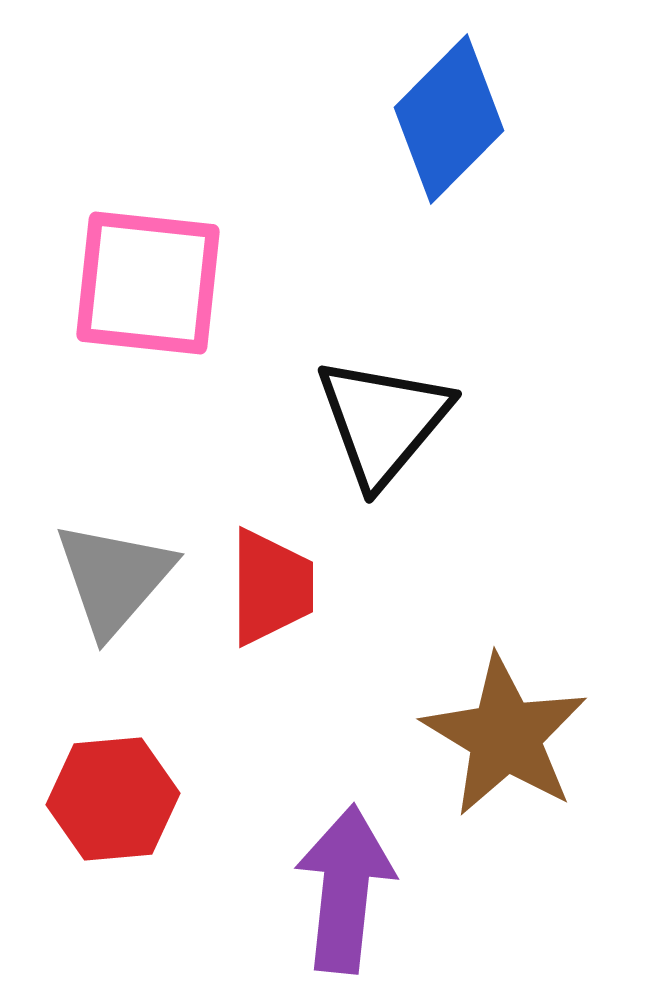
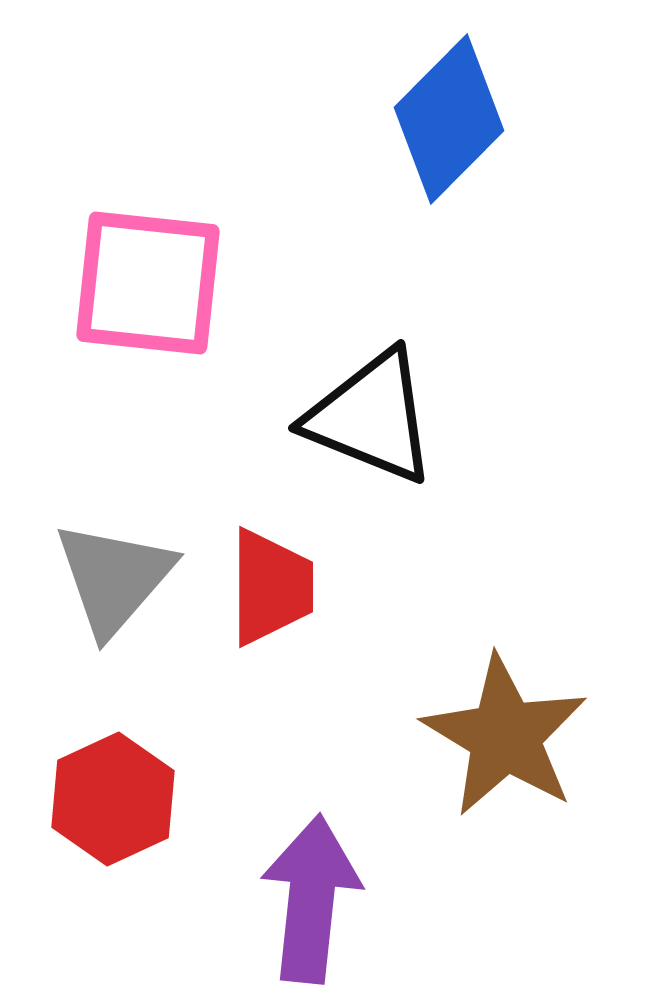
black triangle: moved 12 px left, 4 px up; rotated 48 degrees counterclockwise
red hexagon: rotated 20 degrees counterclockwise
purple arrow: moved 34 px left, 10 px down
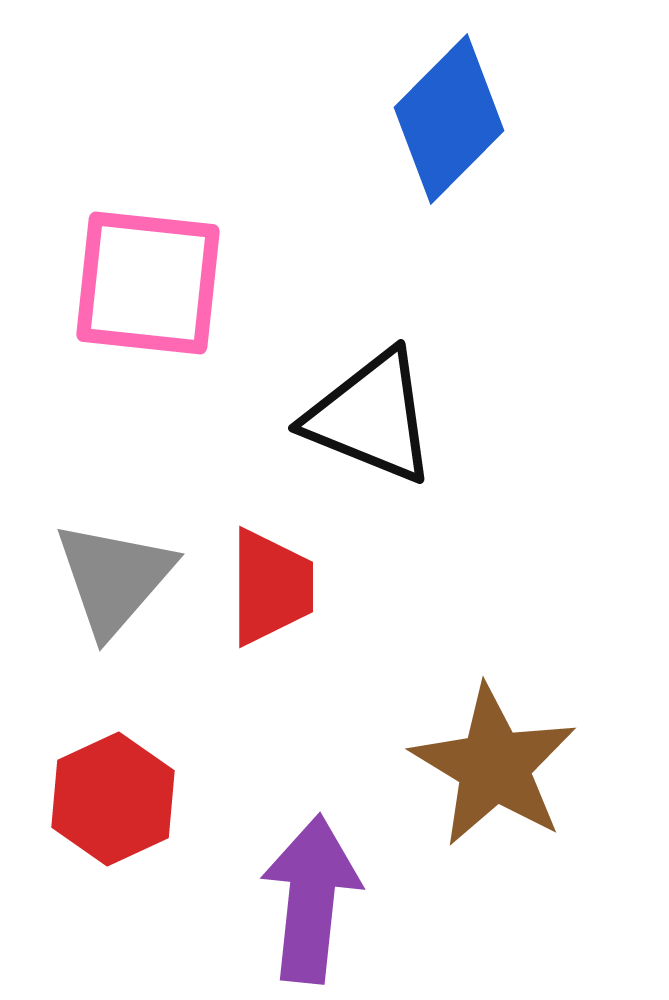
brown star: moved 11 px left, 30 px down
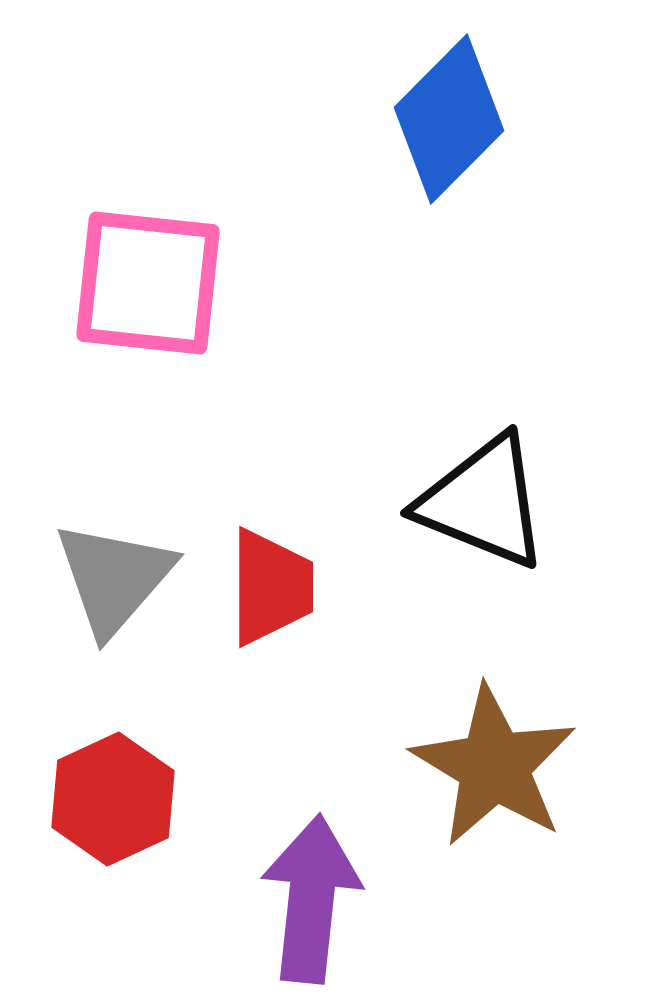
black triangle: moved 112 px right, 85 px down
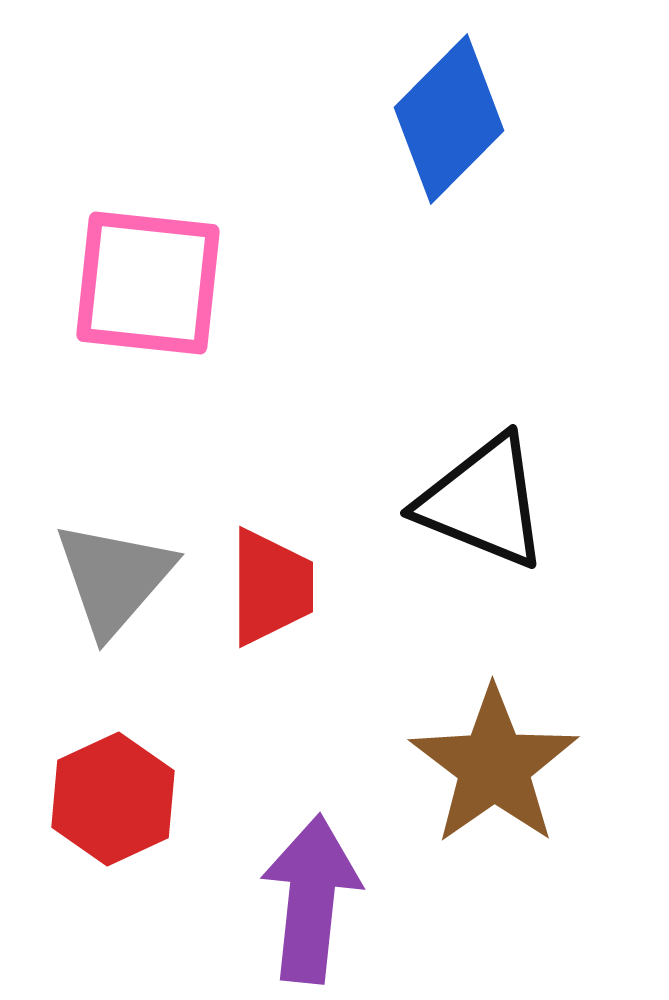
brown star: rotated 6 degrees clockwise
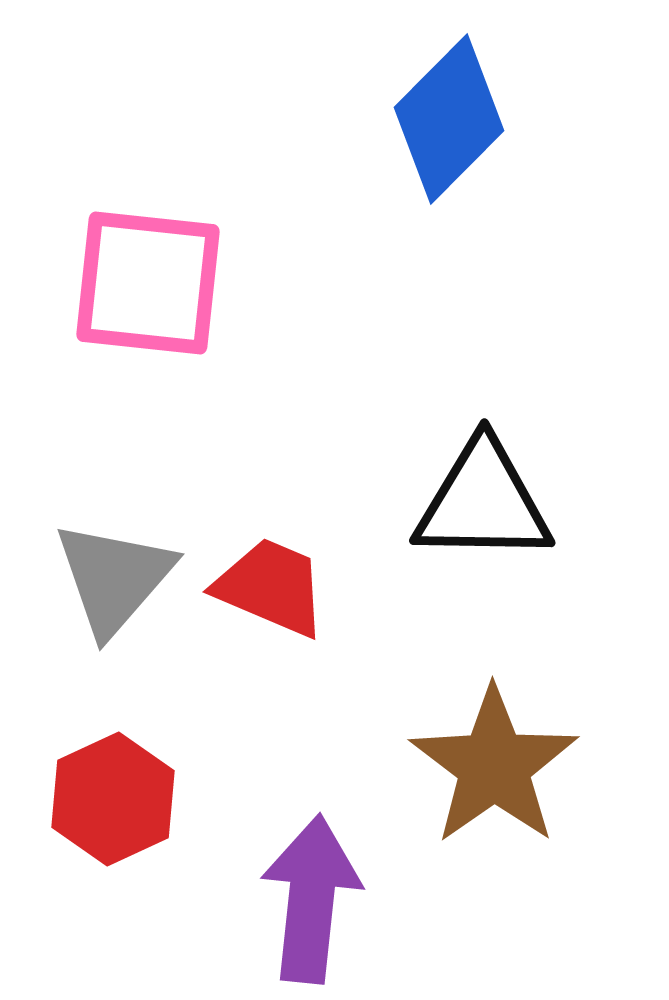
black triangle: rotated 21 degrees counterclockwise
red trapezoid: rotated 67 degrees counterclockwise
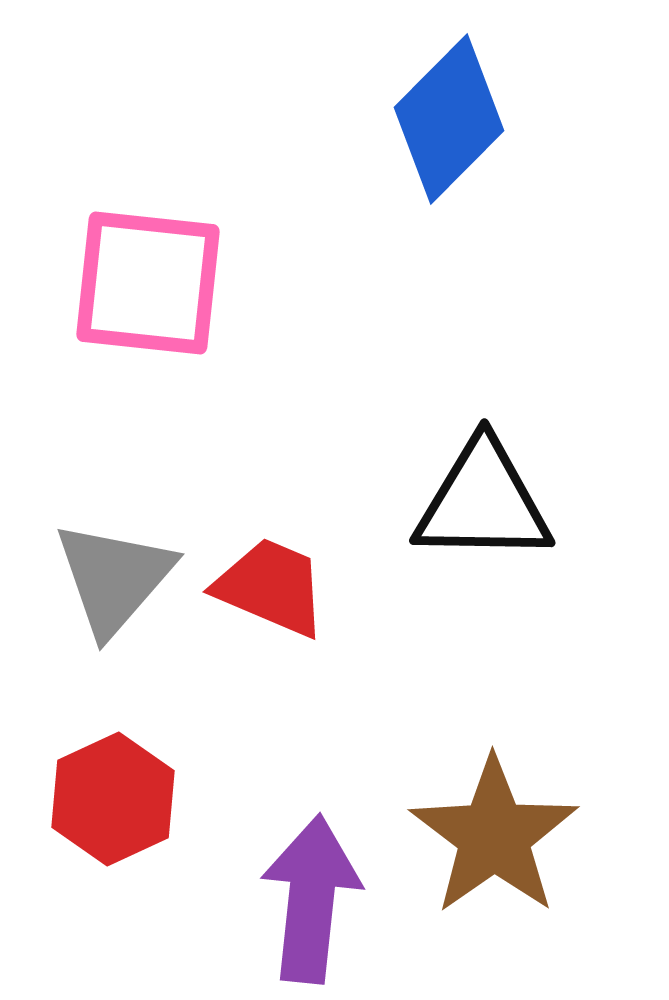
brown star: moved 70 px down
